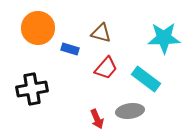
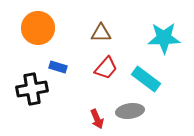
brown triangle: rotated 15 degrees counterclockwise
blue rectangle: moved 12 px left, 18 px down
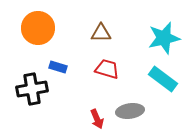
cyan star: rotated 12 degrees counterclockwise
red trapezoid: moved 1 px right, 1 px down; rotated 115 degrees counterclockwise
cyan rectangle: moved 17 px right
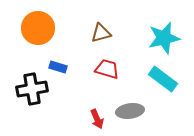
brown triangle: rotated 15 degrees counterclockwise
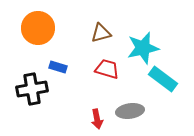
cyan star: moved 21 px left, 10 px down
red arrow: rotated 12 degrees clockwise
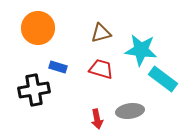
cyan star: moved 2 px left, 2 px down; rotated 20 degrees clockwise
red trapezoid: moved 6 px left
black cross: moved 2 px right, 1 px down
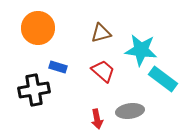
red trapezoid: moved 2 px right, 2 px down; rotated 25 degrees clockwise
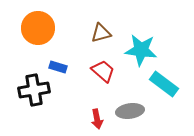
cyan rectangle: moved 1 px right, 5 px down
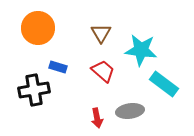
brown triangle: rotated 45 degrees counterclockwise
red arrow: moved 1 px up
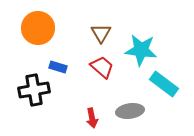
red trapezoid: moved 1 px left, 4 px up
red arrow: moved 5 px left
